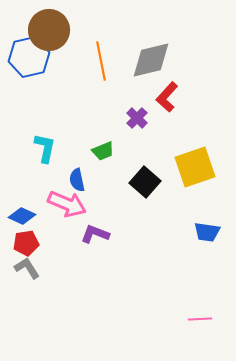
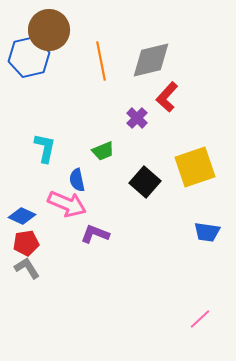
pink line: rotated 40 degrees counterclockwise
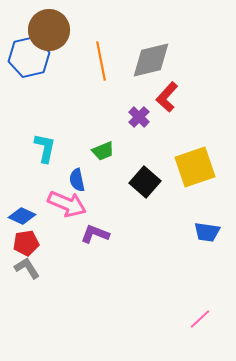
purple cross: moved 2 px right, 1 px up
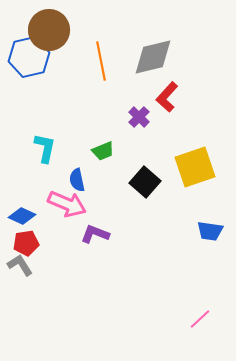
gray diamond: moved 2 px right, 3 px up
blue trapezoid: moved 3 px right, 1 px up
gray L-shape: moved 7 px left, 3 px up
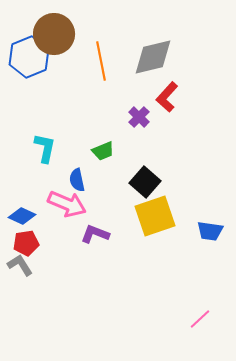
brown circle: moved 5 px right, 4 px down
blue hexagon: rotated 9 degrees counterclockwise
yellow square: moved 40 px left, 49 px down
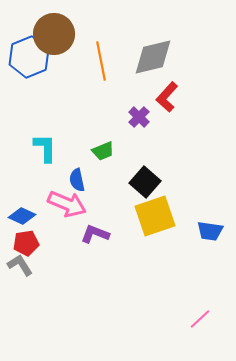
cyan L-shape: rotated 12 degrees counterclockwise
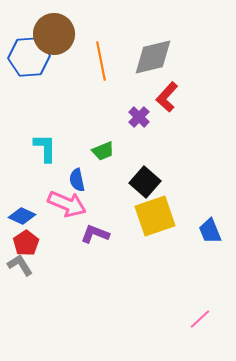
blue hexagon: rotated 18 degrees clockwise
blue trapezoid: rotated 60 degrees clockwise
red pentagon: rotated 25 degrees counterclockwise
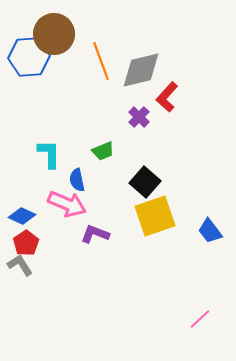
gray diamond: moved 12 px left, 13 px down
orange line: rotated 9 degrees counterclockwise
cyan L-shape: moved 4 px right, 6 px down
blue trapezoid: rotated 16 degrees counterclockwise
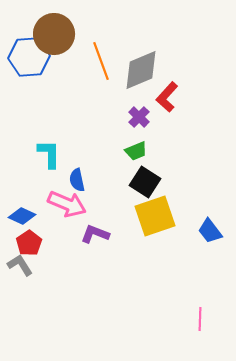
gray diamond: rotated 9 degrees counterclockwise
green trapezoid: moved 33 px right
black square: rotated 8 degrees counterclockwise
red pentagon: moved 3 px right
pink line: rotated 45 degrees counterclockwise
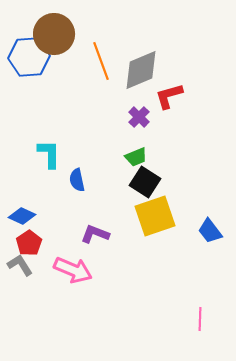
red L-shape: moved 2 px right, 1 px up; rotated 32 degrees clockwise
green trapezoid: moved 6 px down
pink arrow: moved 6 px right, 66 px down
